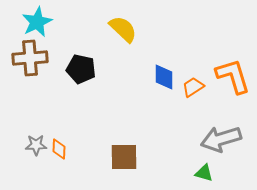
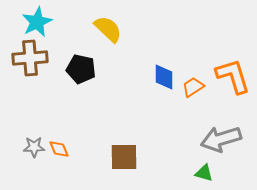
yellow semicircle: moved 15 px left
gray star: moved 2 px left, 2 px down
orange diamond: rotated 25 degrees counterclockwise
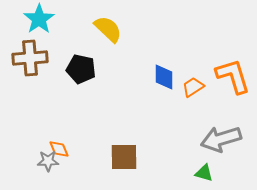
cyan star: moved 2 px right, 3 px up; rotated 8 degrees counterclockwise
gray star: moved 14 px right, 14 px down
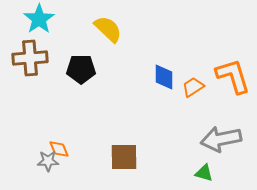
black pentagon: rotated 12 degrees counterclockwise
gray arrow: rotated 6 degrees clockwise
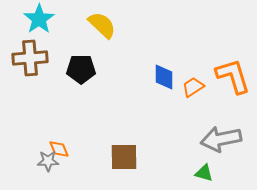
yellow semicircle: moved 6 px left, 4 px up
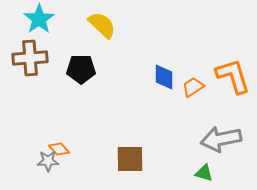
orange diamond: rotated 20 degrees counterclockwise
brown square: moved 6 px right, 2 px down
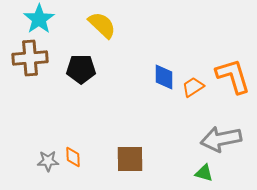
orange diamond: moved 14 px right, 8 px down; rotated 40 degrees clockwise
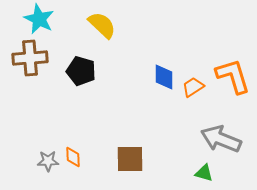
cyan star: rotated 12 degrees counterclockwise
black pentagon: moved 2 px down; rotated 16 degrees clockwise
gray arrow: rotated 33 degrees clockwise
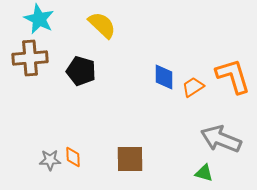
gray star: moved 2 px right, 1 px up
